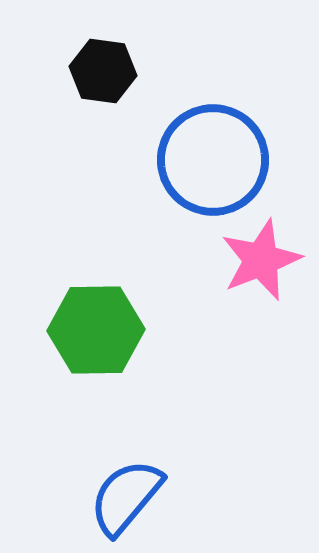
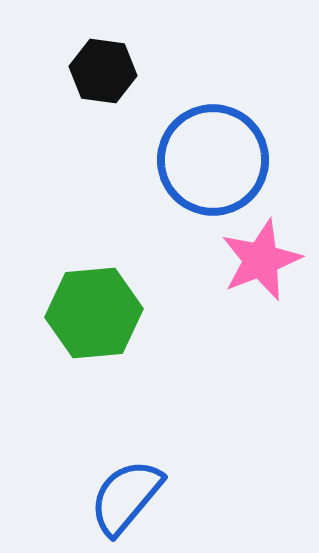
green hexagon: moved 2 px left, 17 px up; rotated 4 degrees counterclockwise
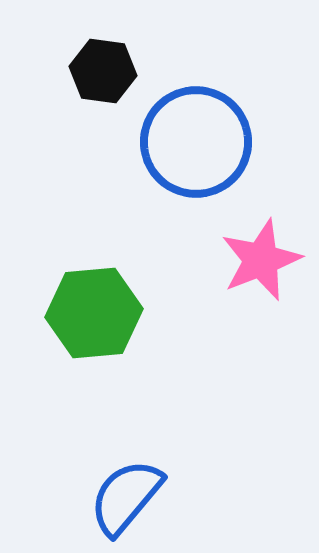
blue circle: moved 17 px left, 18 px up
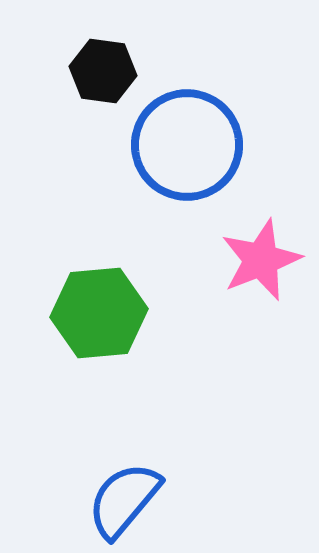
blue circle: moved 9 px left, 3 px down
green hexagon: moved 5 px right
blue semicircle: moved 2 px left, 3 px down
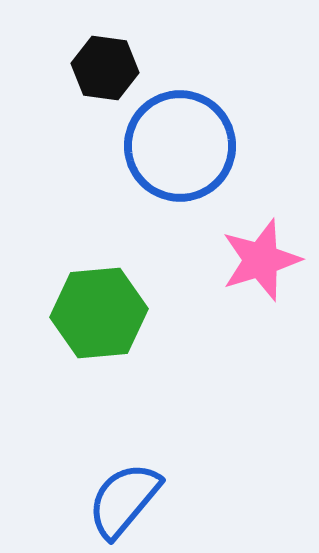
black hexagon: moved 2 px right, 3 px up
blue circle: moved 7 px left, 1 px down
pink star: rotated 4 degrees clockwise
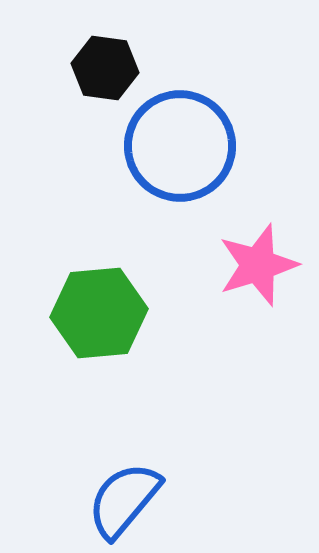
pink star: moved 3 px left, 5 px down
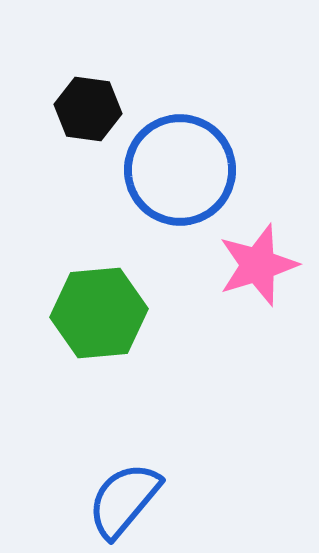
black hexagon: moved 17 px left, 41 px down
blue circle: moved 24 px down
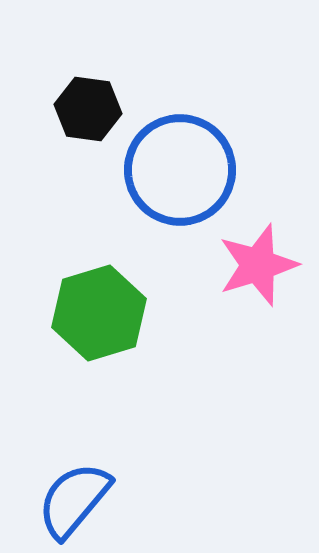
green hexagon: rotated 12 degrees counterclockwise
blue semicircle: moved 50 px left
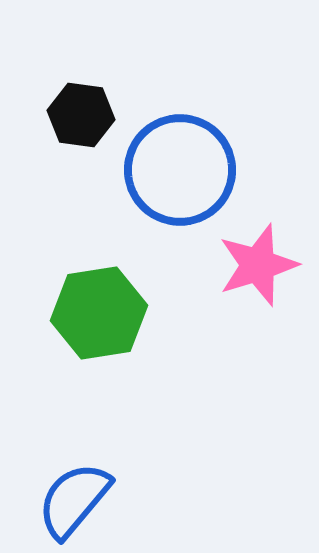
black hexagon: moved 7 px left, 6 px down
green hexagon: rotated 8 degrees clockwise
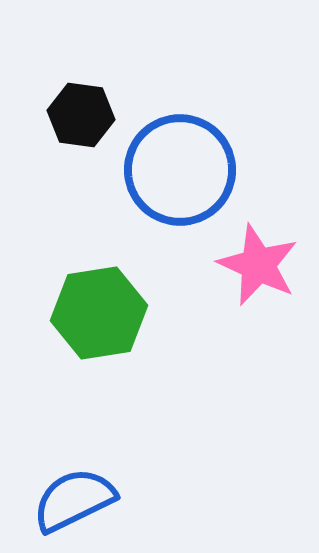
pink star: rotated 30 degrees counterclockwise
blue semicircle: rotated 24 degrees clockwise
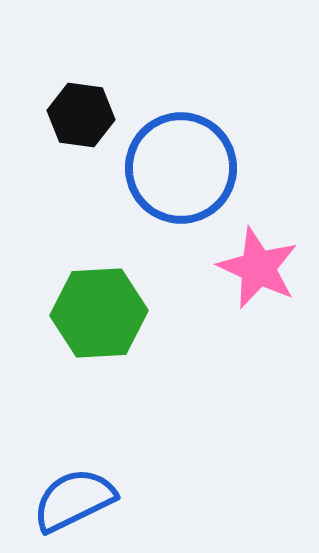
blue circle: moved 1 px right, 2 px up
pink star: moved 3 px down
green hexagon: rotated 6 degrees clockwise
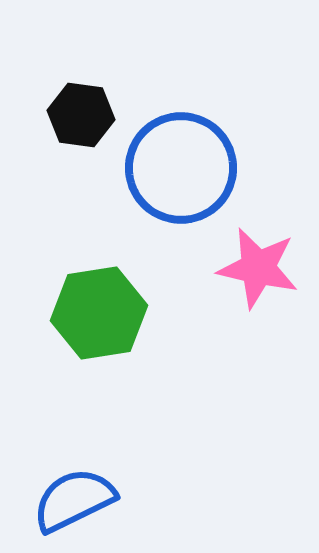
pink star: rotated 12 degrees counterclockwise
green hexagon: rotated 6 degrees counterclockwise
